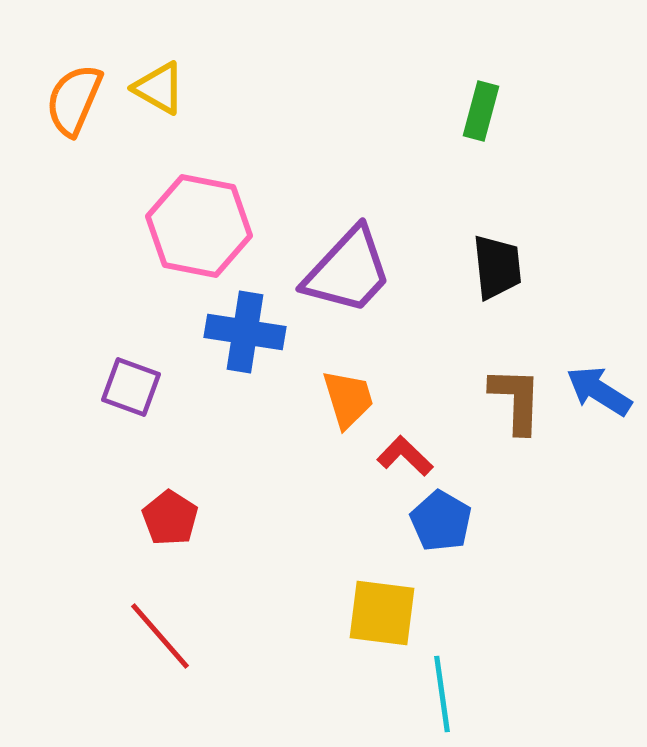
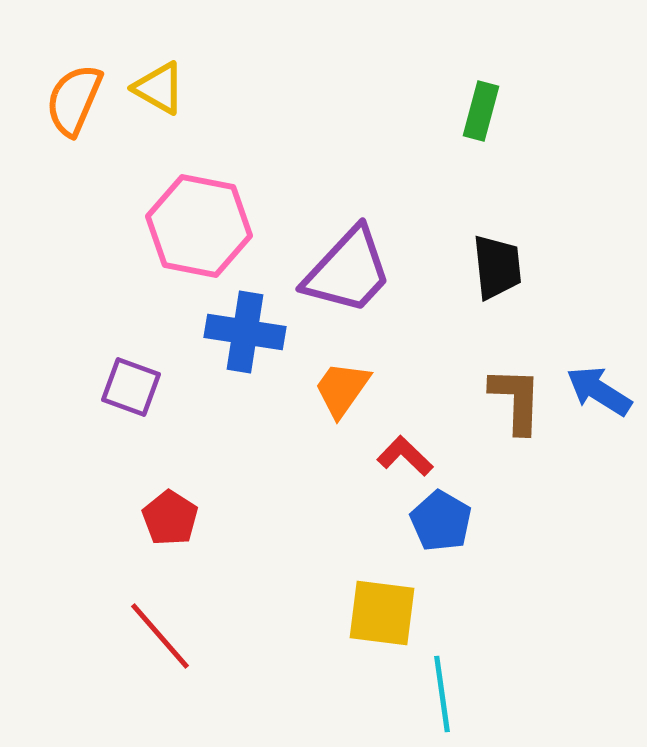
orange trapezoid: moved 6 px left, 10 px up; rotated 128 degrees counterclockwise
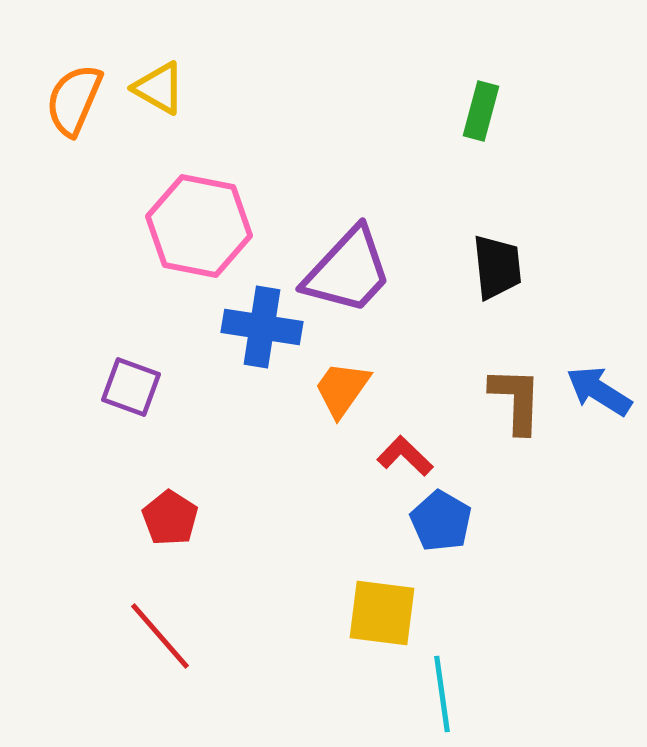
blue cross: moved 17 px right, 5 px up
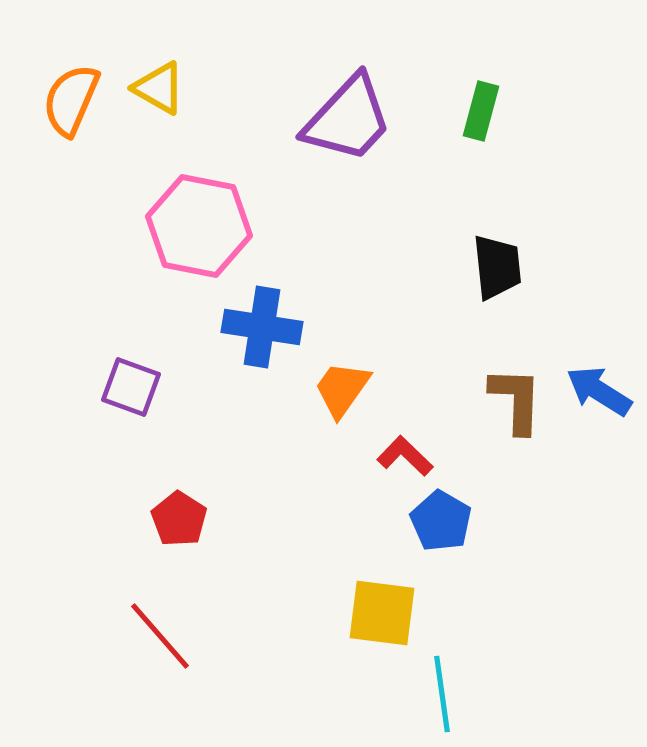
orange semicircle: moved 3 px left
purple trapezoid: moved 152 px up
red pentagon: moved 9 px right, 1 px down
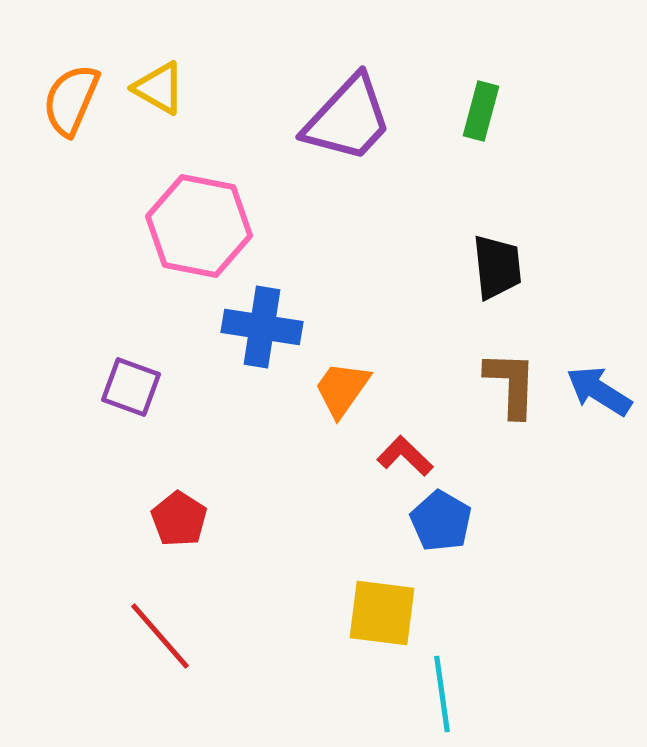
brown L-shape: moved 5 px left, 16 px up
